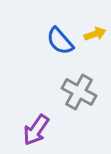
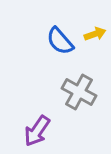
purple arrow: moved 1 px right, 1 px down
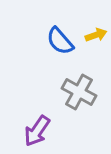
yellow arrow: moved 1 px right, 1 px down
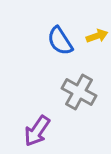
yellow arrow: moved 1 px right, 1 px down
blue semicircle: rotated 8 degrees clockwise
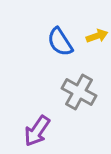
blue semicircle: moved 1 px down
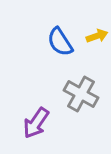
gray cross: moved 2 px right, 2 px down
purple arrow: moved 1 px left, 8 px up
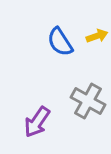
gray cross: moved 7 px right, 7 px down
purple arrow: moved 1 px right, 1 px up
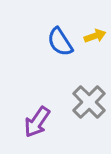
yellow arrow: moved 2 px left
gray cross: moved 1 px right, 1 px down; rotated 16 degrees clockwise
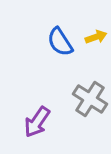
yellow arrow: moved 1 px right, 1 px down
gray cross: moved 1 px right, 3 px up; rotated 12 degrees counterclockwise
